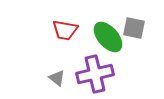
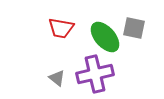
red trapezoid: moved 4 px left, 2 px up
green ellipse: moved 3 px left
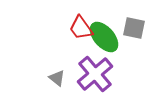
red trapezoid: moved 20 px right; rotated 44 degrees clockwise
green ellipse: moved 1 px left
purple cross: rotated 27 degrees counterclockwise
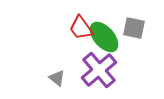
purple cross: moved 4 px right, 4 px up
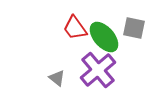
red trapezoid: moved 6 px left
purple cross: moved 1 px left
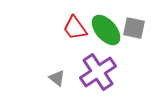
green ellipse: moved 2 px right, 7 px up
purple cross: moved 2 px down; rotated 6 degrees clockwise
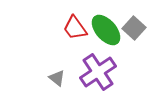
gray square: rotated 30 degrees clockwise
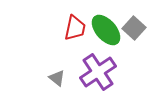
red trapezoid: rotated 132 degrees counterclockwise
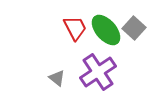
red trapezoid: rotated 40 degrees counterclockwise
